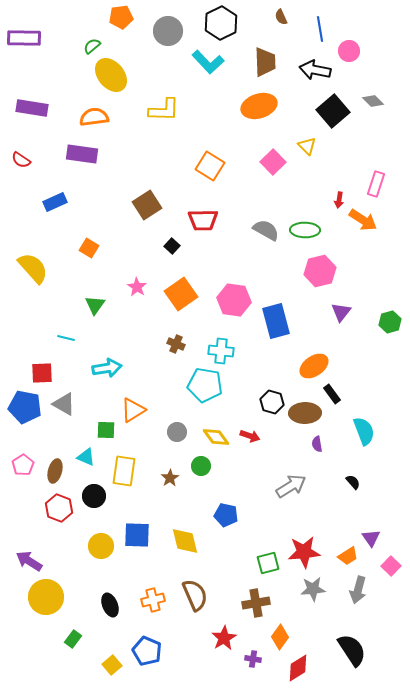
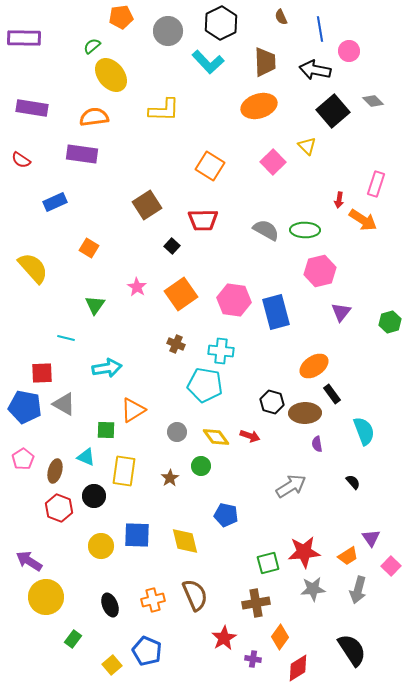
blue rectangle at (276, 321): moved 9 px up
pink pentagon at (23, 465): moved 6 px up
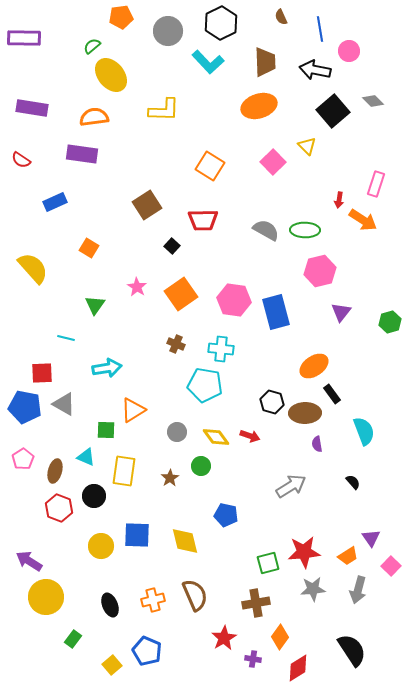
cyan cross at (221, 351): moved 2 px up
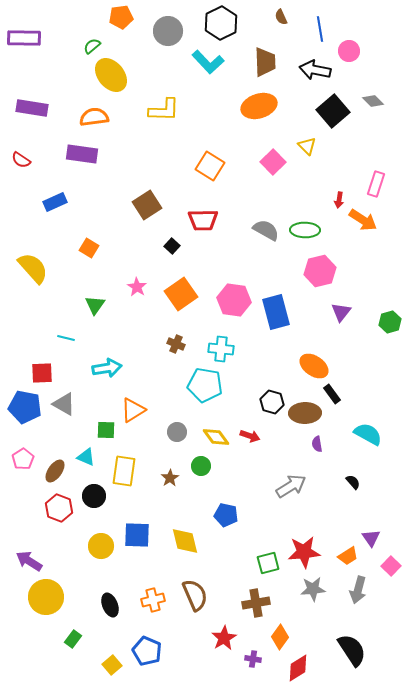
orange ellipse at (314, 366): rotated 68 degrees clockwise
cyan semicircle at (364, 431): moved 4 px right, 3 px down; rotated 40 degrees counterclockwise
brown ellipse at (55, 471): rotated 20 degrees clockwise
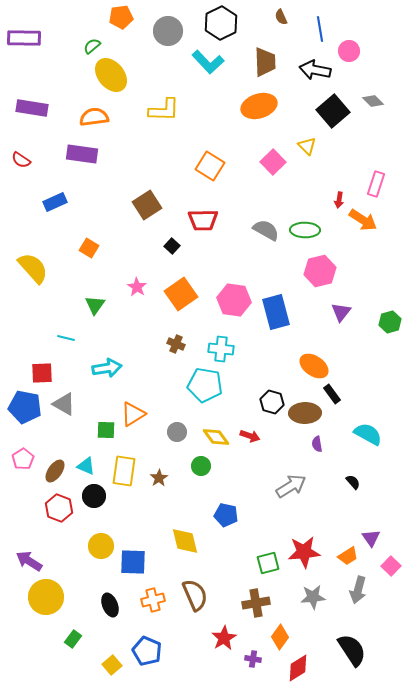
orange triangle at (133, 410): moved 4 px down
cyan triangle at (86, 457): moved 9 px down
brown star at (170, 478): moved 11 px left
blue square at (137, 535): moved 4 px left, 27 px down
gray star at (313, 589): moved 8 px down
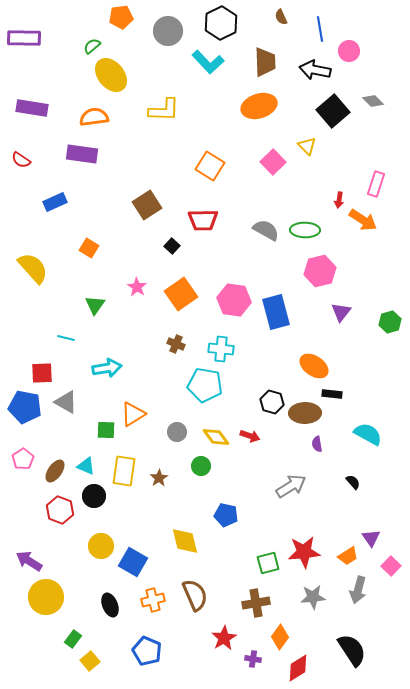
black rectangle at (332, 394): rotated 48 degrees counterclockwise
gray triangle at (64, 404): moved 2 px right, 2 px up
red hexagon at (59, 508): moved 1 px right, 2 px down
blue square at (133, 562): rotated 28 degrees clockwise
yellow square at (112, 665): moved 22 px left, 4 px up
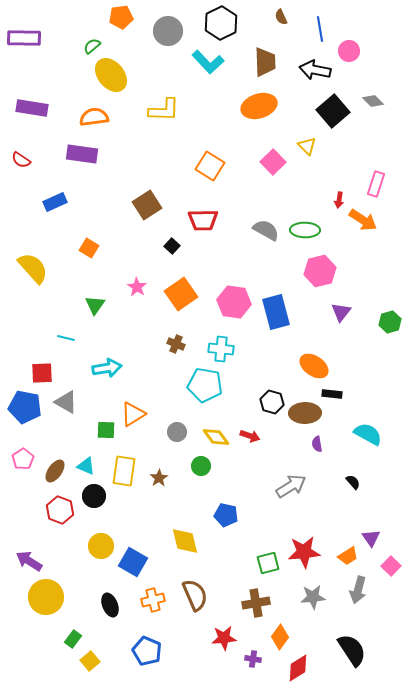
pink hexagon at (234, 300): moved 2 px down
red star at (224, 638): rotated 25 degrees clockwise
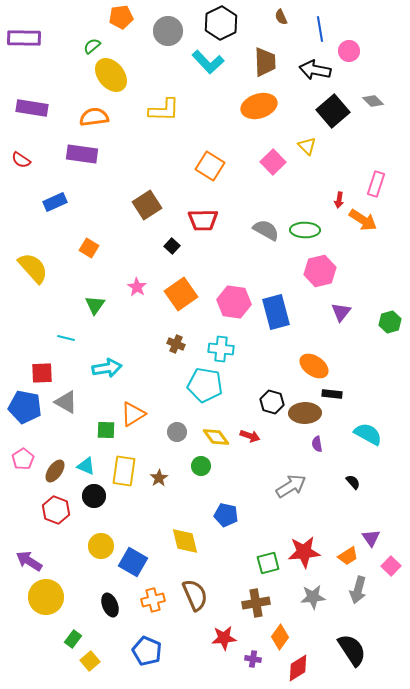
red hexagon at (60, 510): moved 4 px left
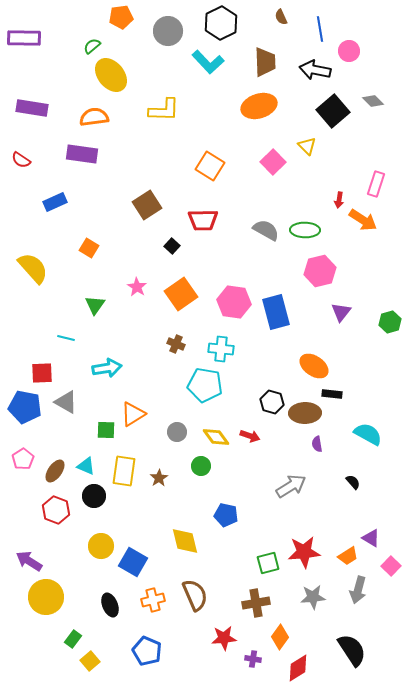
purple triangle at (371, 538): rotated 24 degrees counterclockwise
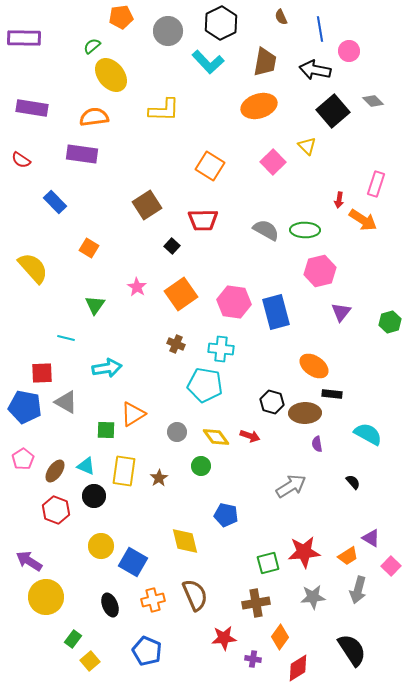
brown trapezoid at (265, 62): rotated 12 degrees clockwise
blue rectangle at (55, 202): rotated 70 degrees clockwise
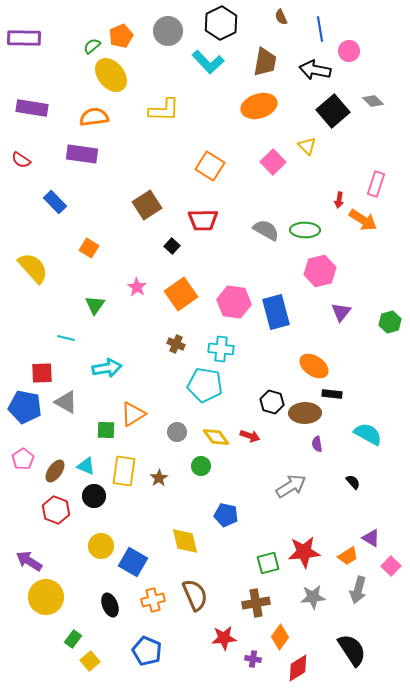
orange pentagon at (121, 17): moved 19 px down; rotated 15 degrees counterclockwise
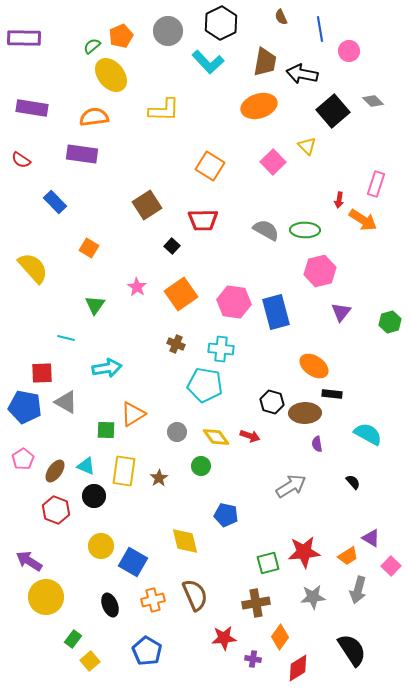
black arrow at (315, 70): moved 13 px left, 4 px down
blue pentagon at (147, 651): rotated 8 degrees clockwise
